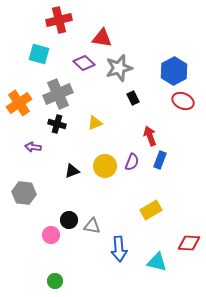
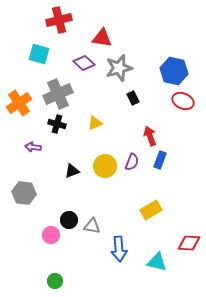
blue hexagon: rotated 20 degrees counterclockwise
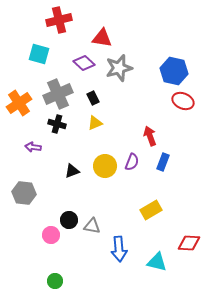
black rectangle: moved 40 px left
blue rectangle: moved 3 px right, 2 px down
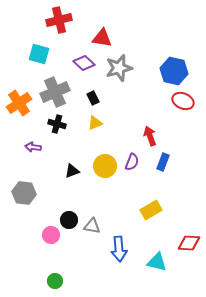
gray cross: moved 3 px left, 2 px up
